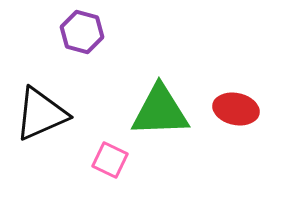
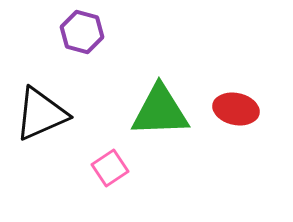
pink square: moved 8 px down; rotated 30 degrees clockwise
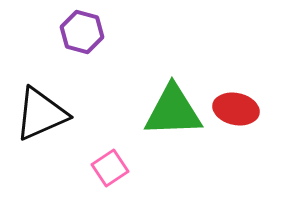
green triangle: moved 13 px right
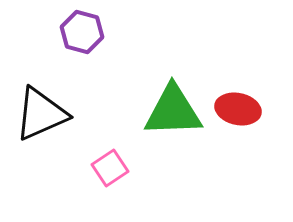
red ellipse: moved 2 px right
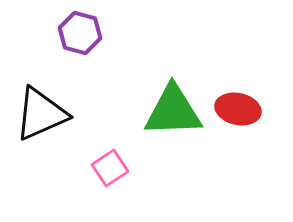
purple hexagon: moved 2 px left, 1 px down
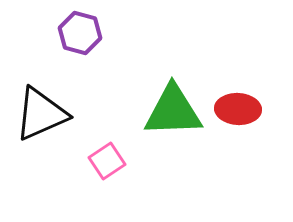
red ellipse: rotated 9 degrees counterclockwise
pink square: moved 3 px left, 7 px up
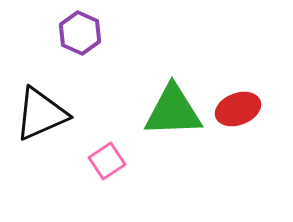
purple hexagon: rotated 9 degrees clockwise
red ellipse: rotated 24 degrees counterclockwise
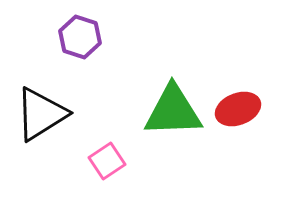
purple hexagon: moved 4 px down; rotated 6 degrees counterclockwise
black triangle: rotated 8 degrees counterclockwise
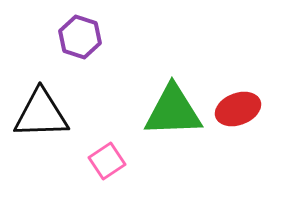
black triangle: rotated 30 degrees clockwise
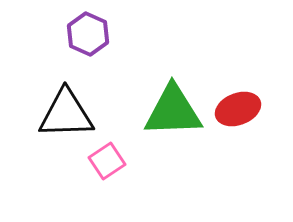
purple hexagon: moved 8 px right, 3 px up; rotated 6 degrees clockwise
black triangle: moved 25 px right
